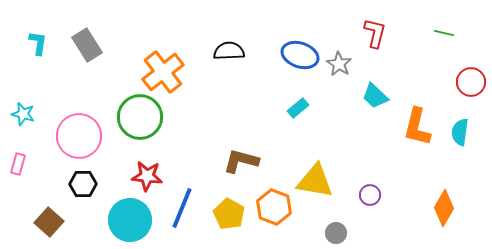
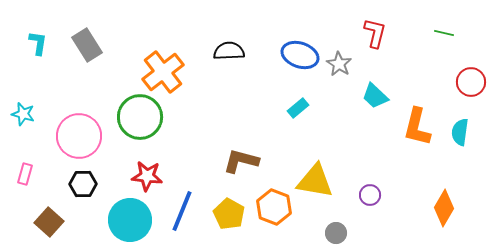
pink rectangle: moved 7 px right, 10 px down
blue line: moved 3 px down
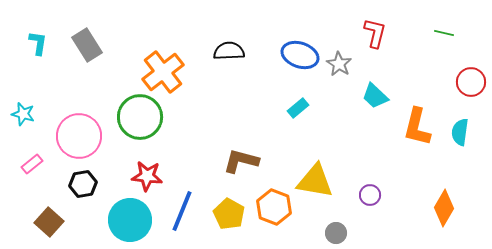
pink rectangle: moved 7 px right, 10 px up; rotated 35 degrees clockwise
black hexagon: rotated 8 degrees counterclockwise
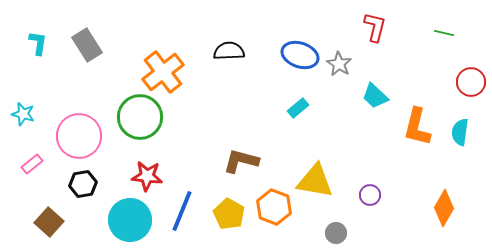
red L-shape: moved 6 px up
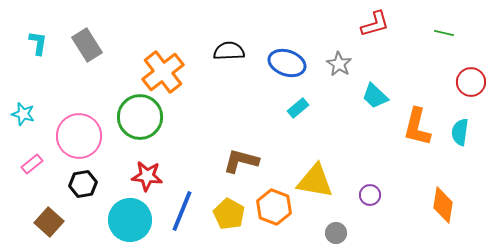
red L-shape: moved 3 px up; rotated 60 degrees clockwise
blue ellipse: moved 13 px left, 8 px down
orange diamond: moved 1 px left, 3 px up; rotated 21 degrees counterclockwise
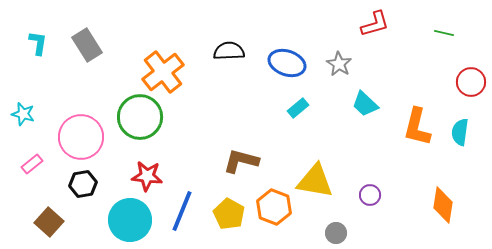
cyan trapezoid: moved 10 px left, 8 px down
pink circle: moved 2 px right, 1 px down
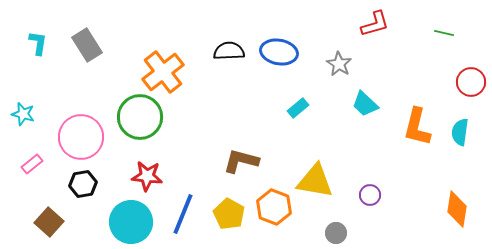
blue ellipse: moved 8 px left, 11 px up; rotated 9 degrees counterclockwise
orange diamond: moved 14 px right, 4 px down
blue line: moved 1 px right, 3 px down
cyan circle: moved 1 px right, 2 px down
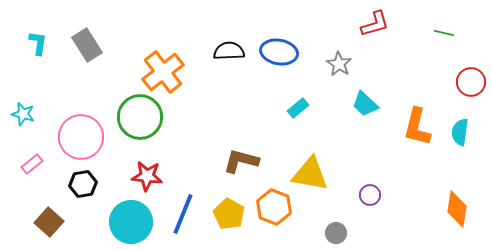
yellow triangle: moved 5 px left, 7 px up
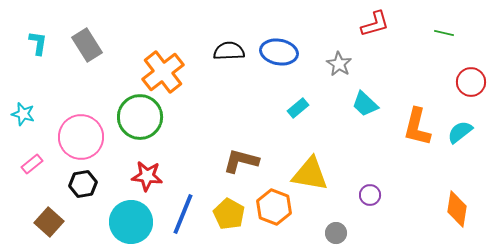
cyan semicircle: rotated 44 degrees clockwise
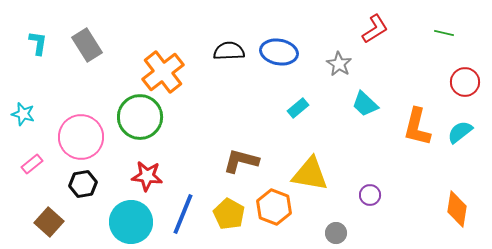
red L-shape: moved 5 px down; rotated 16 degrees counterclockwise
red circle: moved 6 px left
